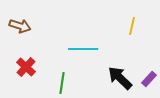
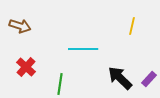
green line: moved 2 px left, 1 px down
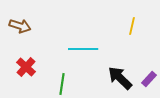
green line: moved 2 px right
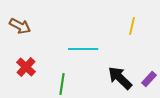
brown arrow: rotated 10 degrees clockwise
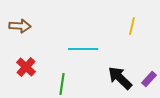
brown arrow: rotated 25 degrees counterclockwise
